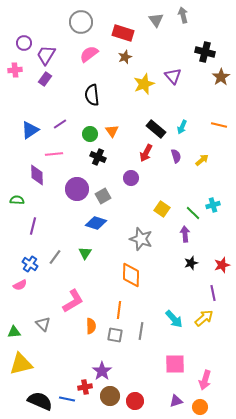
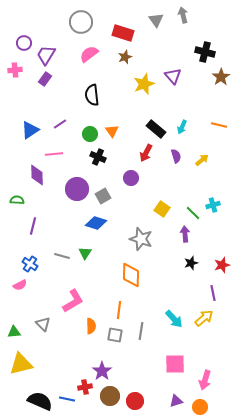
gray line at (55, 257): moved 7 px right, 1 px up; rotated 70 degrees clockwise
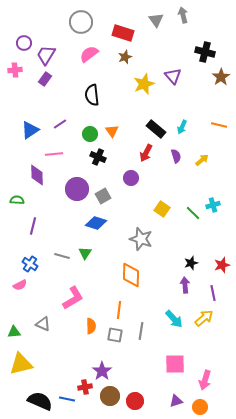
purple arrow at (185, 234): moved 51 px down
pink L-shape at (73, 301): moved 3 px up
gray triangle at (43, 324): rotated 21 degrees counterclockwise
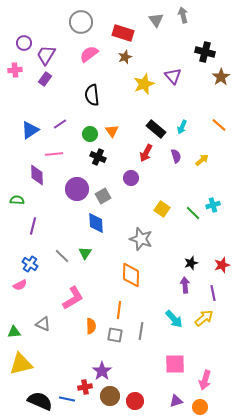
orange line at (219, 125): rotated 28 degrees clockwise
blue diamond at (96, 223): rotated 70 degrees clockwise
gray line at (62, 256): rotated 28 degrees clockwise
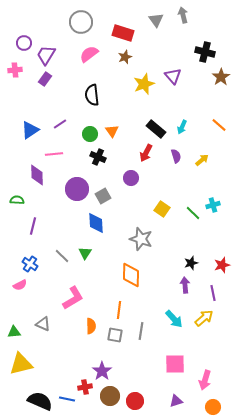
orange circle at (200, 407): moved 13 px right
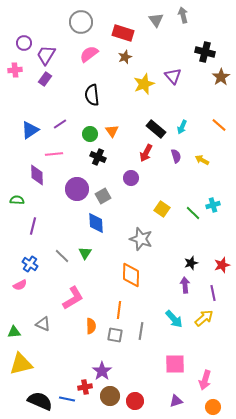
yellow arrow at (202, 160): rotated 112 degrees counterclockwise
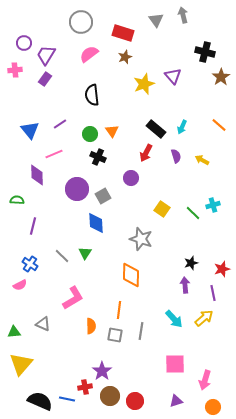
blue triangle at (30, 130): rotated 36 degrees counterclockwise
pink line at (54, 154): rotated 18 degrees counterclockwise
red star at (222, 265): moved 4 px down
yellow triangle at (21, 364): rotated 35 degrees counterclockwise
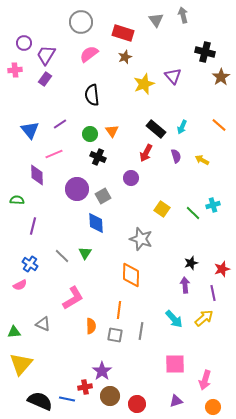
red circle at (135, 401): moved 2 px right, 3 px down
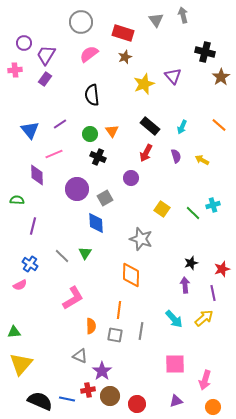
black rectangle at (156, 129): moved 6 px left, 3 px up
gray square at (103, 196): moved 2 px right, 2 px down
gray triangle at (43, 324): moved 37 px right, 32 px down
red cross at (85, 387): moved 3 px right, 3 px down
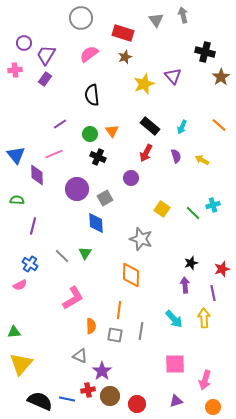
gray circle at (81, 22): moved 4 px up
blue triangle at (30, 130): moved 14 px left, 25 px down
yellow arrow at (204, 318): rotated 54 degrees counterclockwise
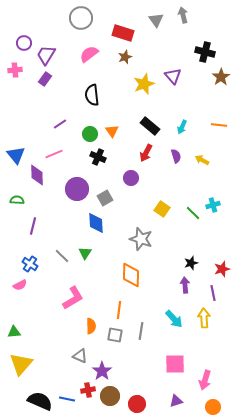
orange line at (219, 125): rotated 35 degrees counterclockwise
